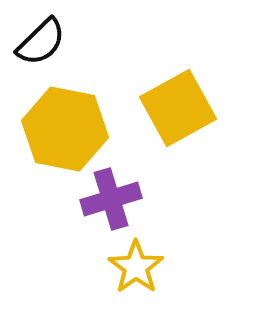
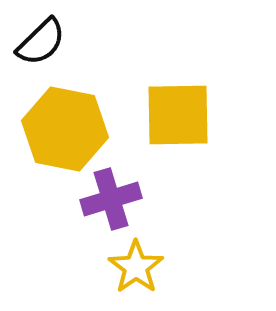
yellow square: moved 7 px down; rotated 28 degrees clockwise
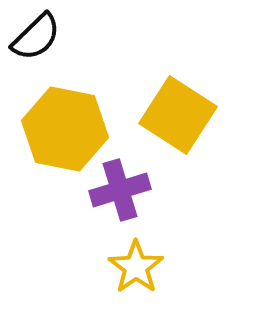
black semicircle: moved 5 px left, 5 px up
yellow square: rotated 34 degrees clockwise
purple cross: moved 9 px right, 9 px up
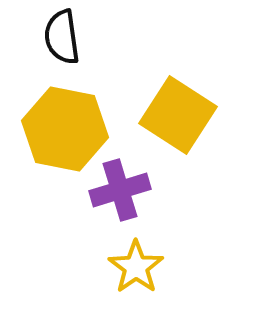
black semicircle: moved 26 px right; rotated 126 degrees clockwise
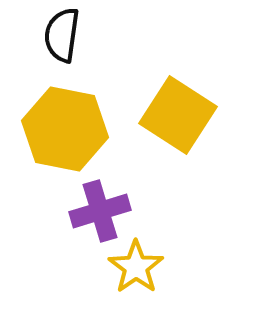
black semicircle: moved 2 px up; rotated 16 degrees clockwise
purple cross: moved 20 px left, 21 px down
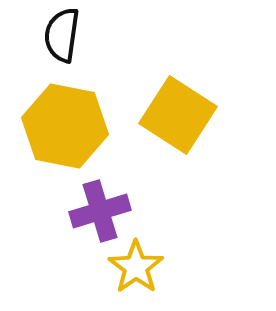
yellow hexagon: moved 3 px up
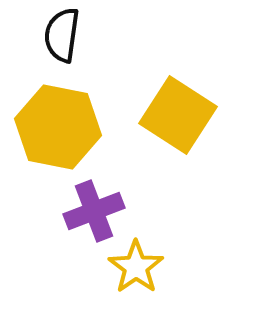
yellow hexagon: moved 7 px left, 1 px down
purple cross: moved 6 px left; rotated 4 degrees counterclockwise
